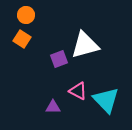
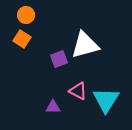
cyan triangle: rotated 16 degrees clockwise
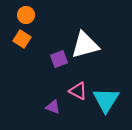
purple triangle: rotated 21 degrees clockwise
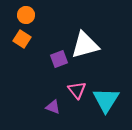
pink triangle: moved 1 px left, 1 px up; rotated 24 degrees clockwise
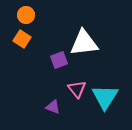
white triangle: moved 1 px left, 2 px up; rotated 8 degrees clockwise
purple square: moved 1 px down
pink triangle: moved 1 px up
cyan triangle: moved 1 px left, 3 px up
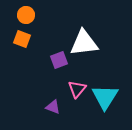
orange square: rotated 12 degrees counterclockwise
pink triangle: rotated 18 degrees clockwise
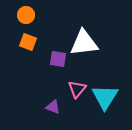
orange square: moved 6 px right, 3 px down
purple square: moved 1 px left, 1 px up; rotated 30 degrees clockwise
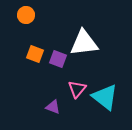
orange square: moved 7 px right, 12 px down
purple square: rotated 12 degrees clockwise
cyan triangle: rotated 24 degrees counterclockwise
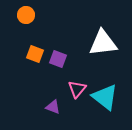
white triangle: moved 19 px right
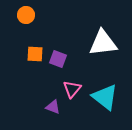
orange square: rotated 18 degrees counterclockwise
pink triangle: moved 5 px left
